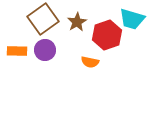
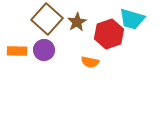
brown square: moved 4 px right; rotated 12 degrees counterclockwise
red hexagon: moved 2 px right, 1 px up
purple circle: moved 1 px left
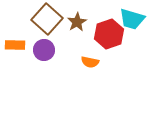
orange rectangle: moved 2 px left, 6 px up
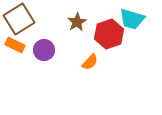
brown square: moved 28 px left; rotated 16 degrees clockwise
orange rectangle: rotated 24 degrees clockwise
orange semicircle: rotated 60 degrees counterclockwise
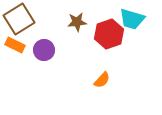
brown star: rotated 24 degrees clockwise
orange semicircle: moved 12 px right, 18 px down
